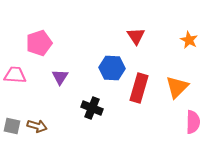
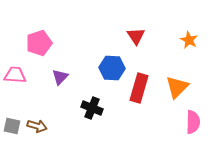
purple triangle: rotated 12 degrees clockwise
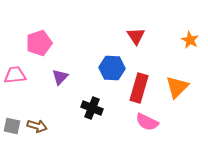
orange star: moved 1 px right
pink trapezoid: rotated 10 degrees counterclockwise
pink semicircle: moved 46 px left; rotated 115 degrees clockwise
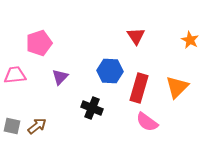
blue hexagon: moved 2 px left, 3 px down
pink semicircle: rotated 10 degrees clockwise
brown arrow: rotated 54 degrees counterclockwise
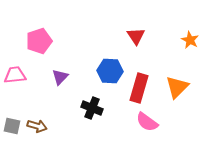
pink pentagon: moved 2 px up
brown arrow: rotated 54 degrees clockwise
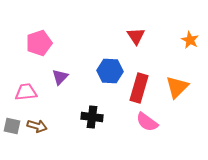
pink pentagon: moved 2 px down
pink trapezoid: moved 11 px right, 17 px down
black cross: moved 9 px down; rotated 15 degrees counterclockwise
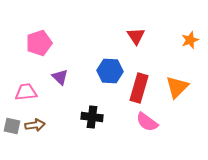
orange star: rotated 24 degrees clockwise
purple triangle: rotated 30 degrees counterclockwise
brown arrow: moved 2 px left, 1 px up; rotated 24 degrees counterclockwise
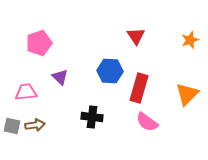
orange triangle: moved 10 px right, 7 px down
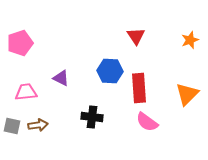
pink pentagon: moved 19 px left
purple triangle: moved 1 px right, 1 px down; rotated 18 degrees counterclockwise
red rectangle: rotated 20 degrees counterclockwise
brown arrow: moved 3 px right
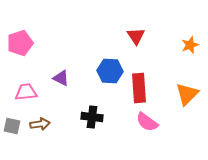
orange star: moved 5 px down
brown arrow: moved 2 px right, 1 px up
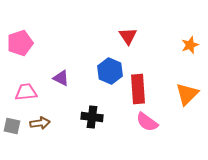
red triangle: moved 8 px left
blue hexagon: rotated 20 degrees clockwise
red rectangle: moved 1 px left, 1 px down
brown arrow: moved 1 px up
